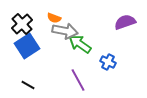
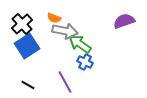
purple semicircle: moved 1 px left, 1 px up
blue cross: moved 23 px left
purple line: moved 13 px left, 2 px down
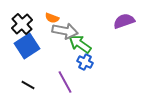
orange semicircle: moved 2 px left
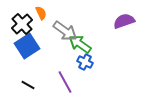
orange semicircle: moved 11 px left, 5 px up; rotated 136 degrees counterclockwise
gray arrow: rotated 25 degrees clockwise
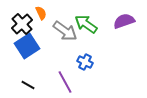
green arrow: moved 6 px right, 20 px up
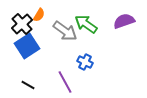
orange semicircle: moved 2 px left, 2 px down; rotated 56 degrees clockwise
